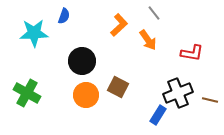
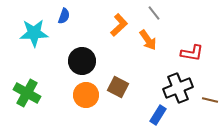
black cross: moved 5 px up
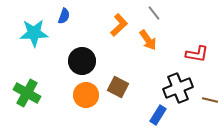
red L-shape: moved 5 px right, 1 px down
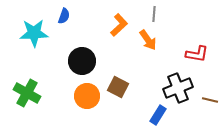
gray line: moved 1 px down; rotated 42 degrees clockwise
orange circle: moved 1 px right, 1 px down
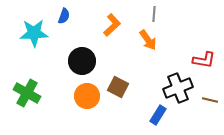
orange L-shape: moved 7 px left
red L-shape: moved 7 px right, 6 px down
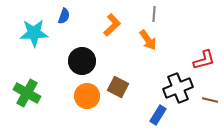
red L-shape: rotated 25 degrees counterclockwise
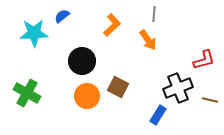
blue semicircle: moved 2 px left; rotated 147 degrees counterclockwise
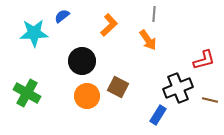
orange L-shape: moved 3 px left
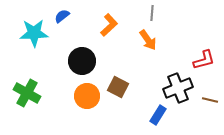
gray line: moved 2 px left, 1 px up
